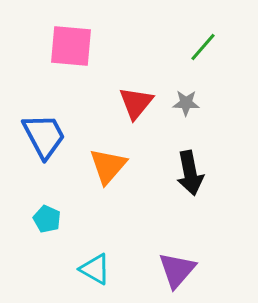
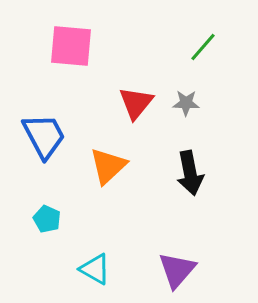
orange triangle: rotated 6 degrees clockwise
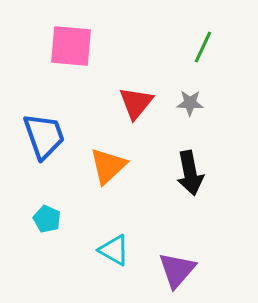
green line: rotated 16 degrees counterclockwise
gray star: moved 4 px right
blue trapezoid: rotated 9 degrees clockwise
cyan triangle: moved 19 px right, 19 px up
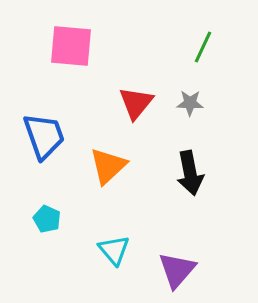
cyan triangle: rotated 20 degrees clockwise
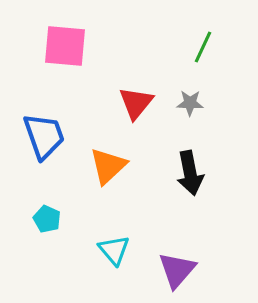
pink square: moved 6 px left
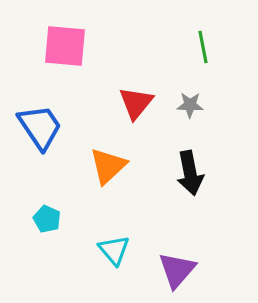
green line: rotated 36 degrees counterclockwise
gray star: moved 2 px down
blue trapezoid: moved 4 px left, 9 px up; rotated 15 degrees counterclockwise
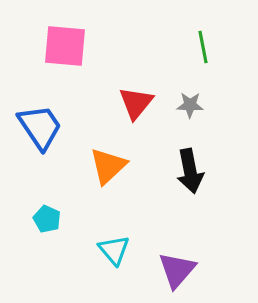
black arrow: moved 2 px up
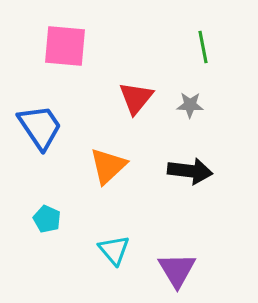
red triangle: moved 5 px up
black arrow: rotated 72 degrees counterclockwise
purple triangle: rotated 12 degrees counterclockwise
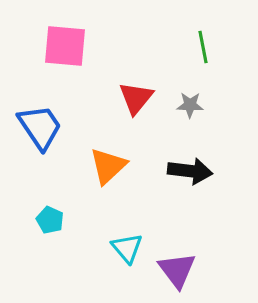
cyan pentagon: moved 3 px right, 1 px down
cyan triangle: moved 13 px right, 2 px up
purple triangle: rotated 6 degrees counterclockwise
